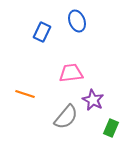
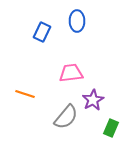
blue ellipse: rotated 20 degrees clockwise
purple star: rotated 15 degrees clockwise
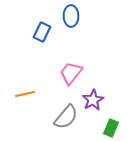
blue ellipse: moved 6 px left, 5 px up
pink trapezoid: rotated 45 degrees counterclockwise
orange line: rotated 30 degrees counterclockwise
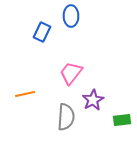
gray semicircle: rotated 36 degrees counterclockwise
green rectangle: moved 11 px right, 8 px up; rotated 60 degrees clockwise
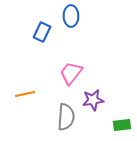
purple star: rotated 20 degrees clockwise
green rectangle: moved 5 px down
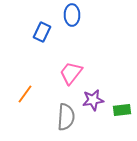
blue ellipse: moved 1 px right, 1 px up
orange line: rotated 42 degrees counterclockwise
green rectangle: moved 15 px up
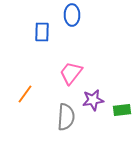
blue rectangle: rotated 24 degrees counterclockwise
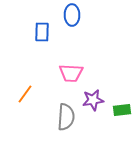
pink trapezoid: rotated 125 degrees counterclockwise
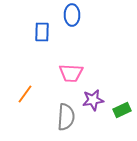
green rectangle: rotated 18 degrees counterclockwise
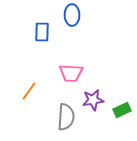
orange line: moved 4 px right, 3 px up
